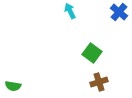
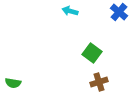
cyan arrow: rotated 49 degrees counterclockwise
green semicircle: moved 3 px up
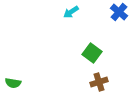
cyan arrow: moved 1 px right, 1 px down; rotated 49 degrees counterclockwise
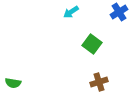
blue cross: rotated 18 degrees clockwise
green square: moved 9 px up
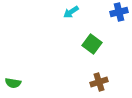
blue cross: rotated 18 degrees clockwise
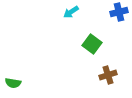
brown cross: moved 9 px right, 7 px up
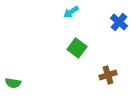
blue cross: moved 10 px down; rotated 36 degrees counterclockwise
green square: moved 15 px left, 4 px down
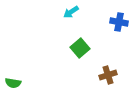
blue cross: rotated 30 degrees counterclockwise
green square: moved 3 px right; rotated 12 degrees clockwise
